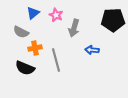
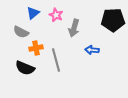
orange cross: moved 1 px right
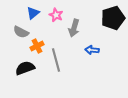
black pentagon: moved 2 px up; rotated 15 degrees counterclockwise
orange cross: moved 1 px right, 2 px up; rotated 16 degrees counterclockwise
black semicircle: rotated 138 degrees clockwise
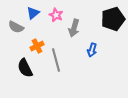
black pentagon: moved 1 px down
gray semicircle: moved 5 px left, 5 px up
blue arrow: rotated 80 degrees counterclockwise
black semicircle: rotated 96 degrees counterclockwise
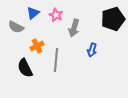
gray line: rotated 20 degrees clockwise
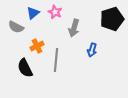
pink star: moved 1 px left, 3 px up
black pentagon: moved 1 px left
